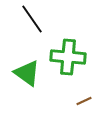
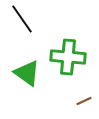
black line: moved 10 px left
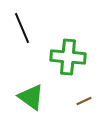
black line: moved 9 px down; rotated 12 degrees clockwise
green triangle: moved 4 px right, 24 px down
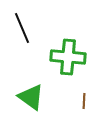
brown line: rotated 63 degrees counterclockwise
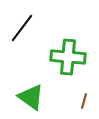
black line: rotated 60 degrees clockwise
brown line: rotated 14 degrees clockwise
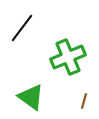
green cross: rotated 28 degrees counterclockwise
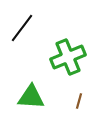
green triangle: rotated 32 degrees counterclockwise
brown line: moved 5 px left
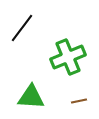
brown line: rotated 63 degrees clockwise
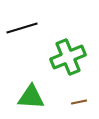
black line: rotated 36 degrees clockwise
brown line: moved 1 px down
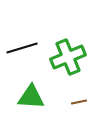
black line: moved 20 px down
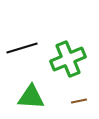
green cross: moved 2 px down
brown line: moved 1 px up
